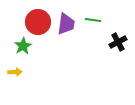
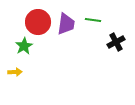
black cross: moved 2 px left
green star: moved 1 px right
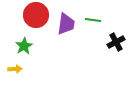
red circle: moved 2 px left, 7 px up
yellow arrow: moved 3 px up
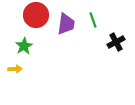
green line: rotated 63 degrees clockwise
